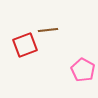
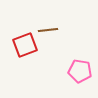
pink pentagon: moved 3 px left, 1 px down; rotated 20 degrees counterclockwise
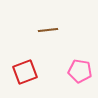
red square: moved 27 px down
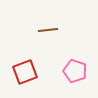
pink pentagon: moved 5 px left; rotated 10 degrees clockwise
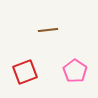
pink pentagon: rotated 15 degrees clockwise
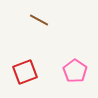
brown line: moved 9 px left, 10 px up; rotated 36 degrees clockwise
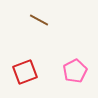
pink pentagon: rotated 10 degrees clockwise
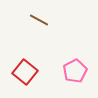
red square: rotated 30 degrees counterclockwise
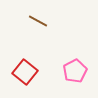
brown line: moved 1 px left, 1 px down
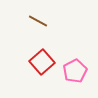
red square: moved 17 px right, 10 px up; rotated 10 degrees clockwise
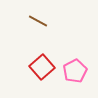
red square: moved 5 px down
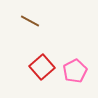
brown line: moved 8 px left
